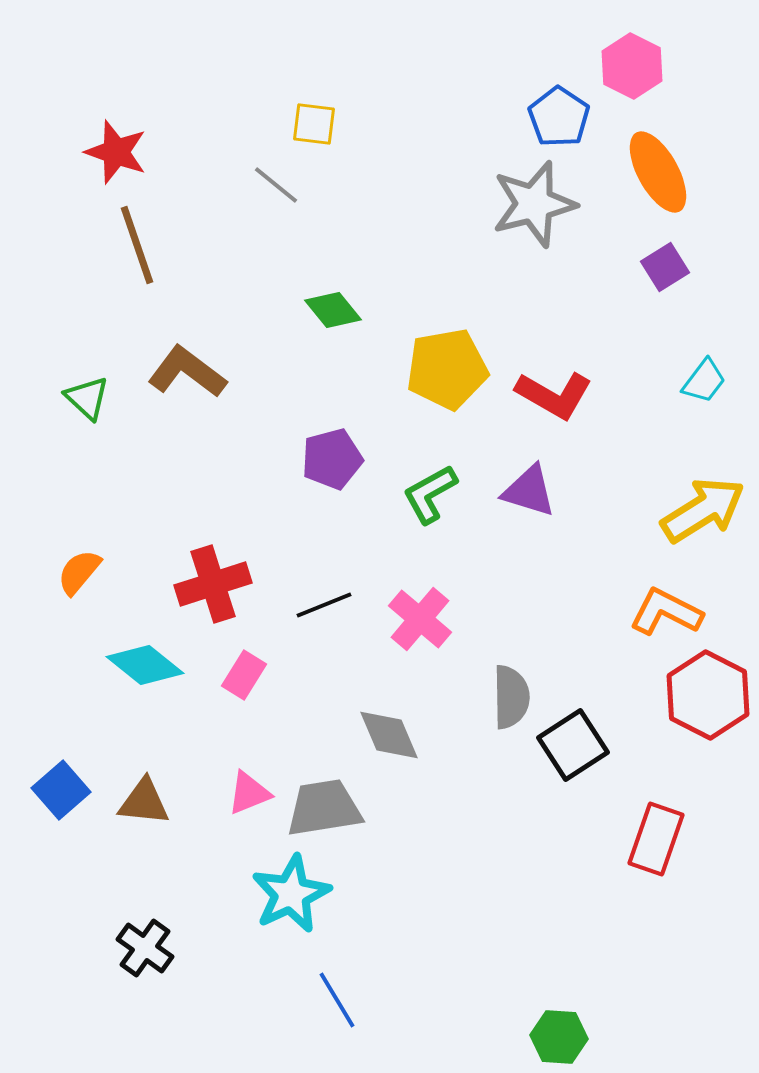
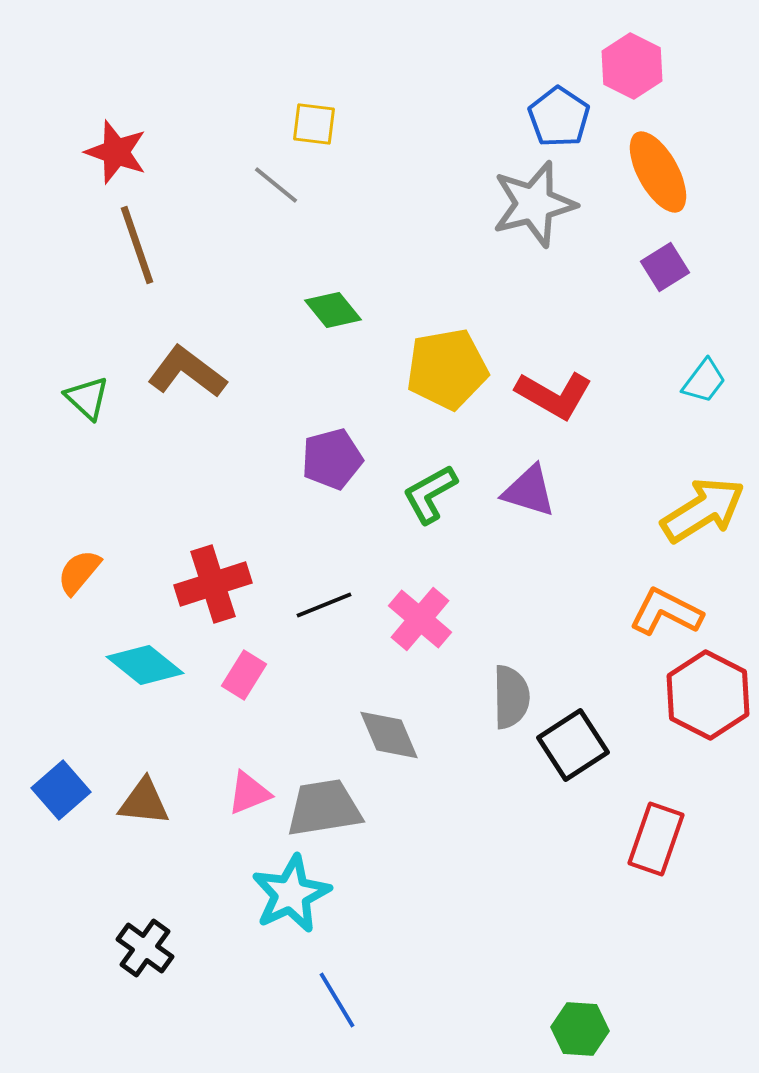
green hexagon: moved 21 px right, 8 px up
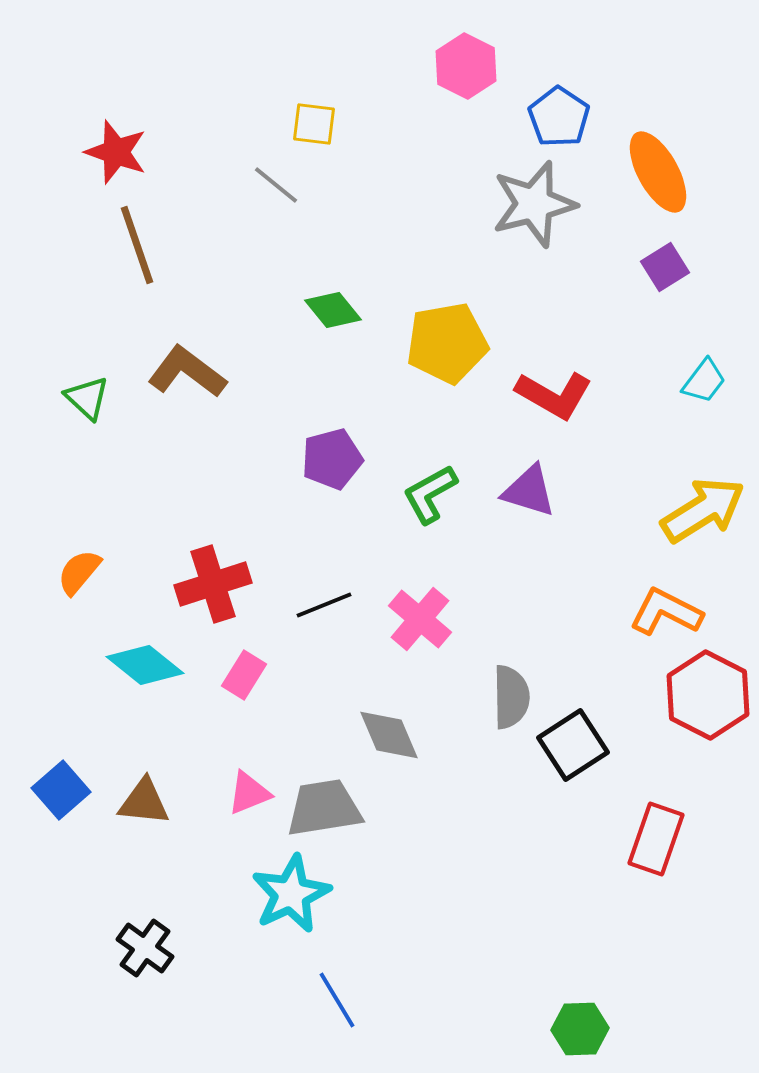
pink hexagon: moved 166 px left
yellow pentagon: moved 26 px up
green hexagon: rotated 6 degrees counterclockwise
